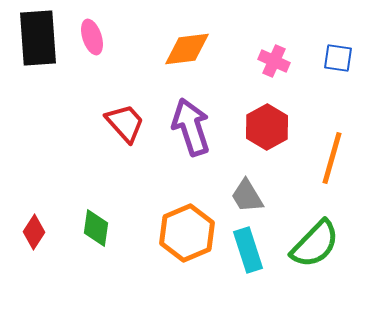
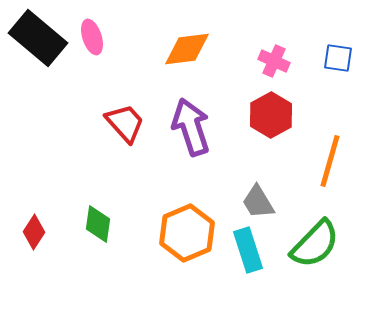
black rectangle: rotated 46 degrees counterclockwise
red hexagon: moved 4 px right, 12 px up
orange line: moved 2 px left, 3 px down
gray trapezoid: moved 11 px right, 6 px down
green diamond: moved 2 px right, 4 px up
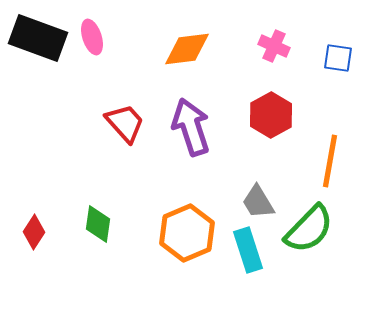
black rectangle: rotated 20 degrees counterclockwise
pink cross: moved 15 px up
orange line: rotated 6 degrees counterclockwise
green semicircle: moved 6 px left, 15 px up
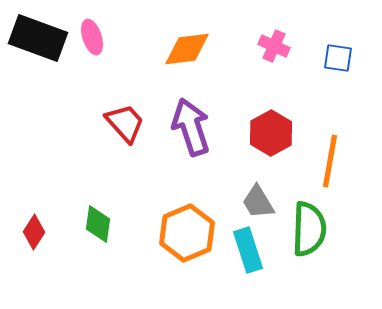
red hexagon: moved 18 px down
green semicircle: rotated 42 degrees counterclockwise
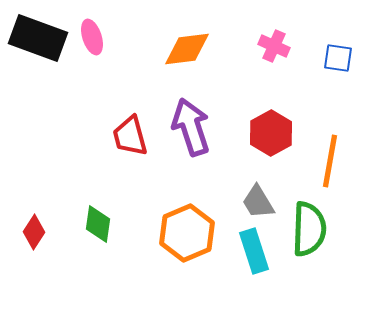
red trapezoid: moved 5 px right, 13 px down; rotated 153 degrees counterclockwise
cyan rectangle: moved 6 px right, 1 px down
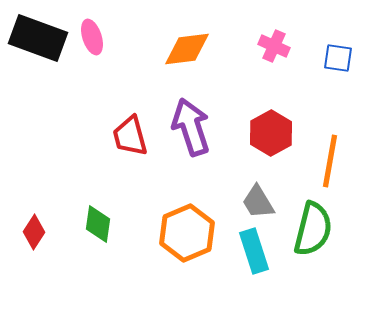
green semicircle: moved 4 px right; rotated 12 degrees clockwise
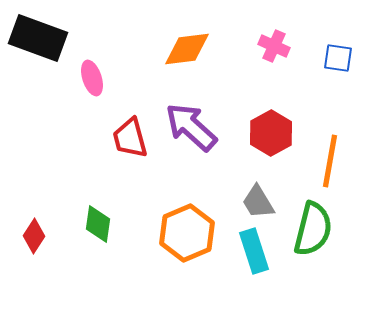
pink ellipse: moved 41 px down
purple arrow: rotated 30 degrees counterclockwise
red trapezoid: moved 2 px down
red diamond: moved 4 px down
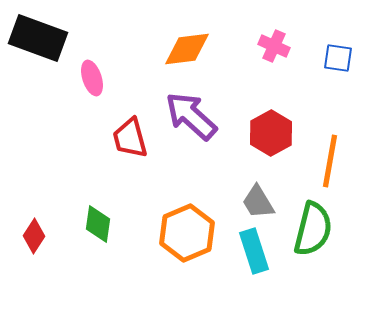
purple arrow: moved 11 px up
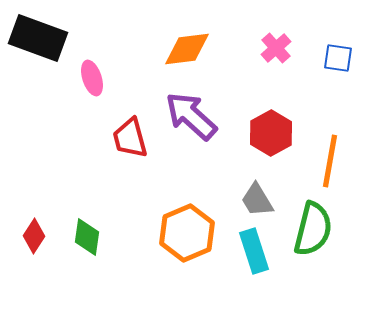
pink cross: moved 2 px right, 2 px down; rotated 24 degrees clockwise
gray trapezoid: moved 1 px left, 2 px up
green diamond: moved 11 px left, 13 px down
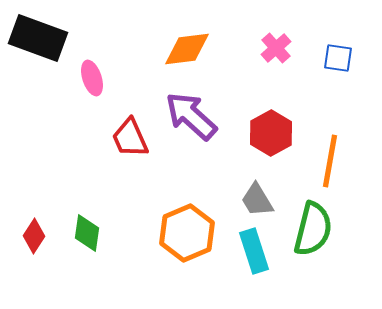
red trapezoid: rotated 9 degrees counterclockwise
green diamond: moved 4 px up
